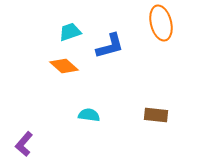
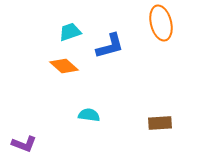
brown rectangle: moved 4 px right, 8 px down; rotated 10 degrees counterclockwise
purple L-shape: rotated 110 degrees counterclockwise
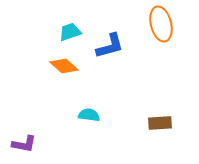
orange ellipse: moved 1 px down
purple L-shape: rotated 10 degrees counterclockwise
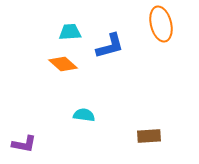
cyan trapezoid: rotated 15 degrees clockwise
orange diamond: moved 1 px left, 2 px up
cyan semicircle: moved 5 px left
brown rectangle: moved 11 px left, 13 px down
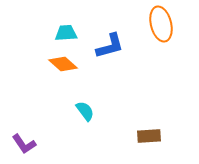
cyan trapezoid: moved 4 px left, 1 px down
cyan semicircle: moved 1 px right, 4 px up; rotated 45 degrees clockwise
purple L-shape: rotated 45 degrees clockwise
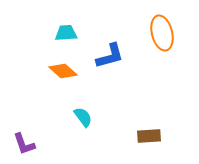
orange ellipse: moved 1 px right, 9 px down
blue L-shape: moved 10 px down
orange diamond: moved 7 px down
cyan semicircle: moved 2 px left, 6 px down
purple L-shape: rotated 15 degrees clockwise
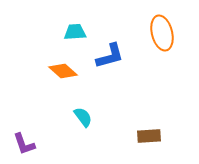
cyan trapezoid: moved 9 px right, 1 px up
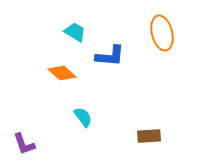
cyan trapezoid: rotated 35 degrees clockwise
blue L-shape: rotated 20 degrees clockwise
orange diamond: moved 1 px left, 2 px down
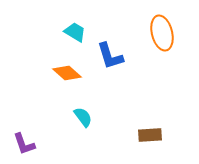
blue L-shape: rotated 68 degrees clockwise
orange diamond: moved 5 px right
brown rectangle: moved 1 px right, 1 px up
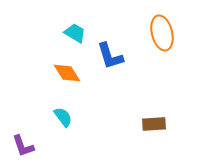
cyan trapezoid: moved 1 px down
orange diamond: rotated 16 degrees clockwise
cyan semicircle: moved 20 px left
brown rectangle: moved 4 px right, 11 px up
purple L-shape: moved 1 px left, 2 px down
